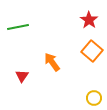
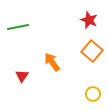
red star: rotated 12 degrees counterclockwise
yellow circle: moved 1 px left, 4 px up
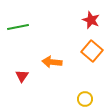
red star: moved 2 px right
orange arrow: rotated 48 degrees counterclockwise
yellow circle: moved 8 px left, 5 px down
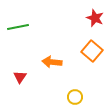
red star: moved 4 px right, 2 px up
red triangle: moved 2 px left, 1 px down
yellow circle: moved 10 px left, 2 px up
